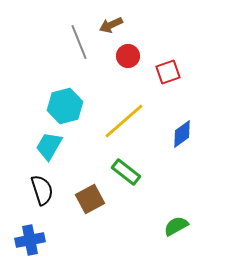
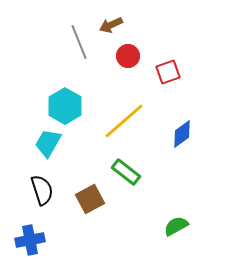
cyan hexagon: rotated 16 degrees counterclockwise
cyan trapezoid: moved 1 px left, 3 px up
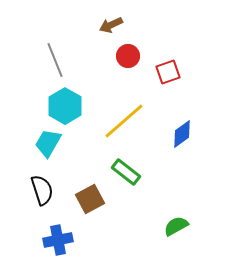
gray line: moved 24 px left, 18 px down
blue cross: moved 28 px right
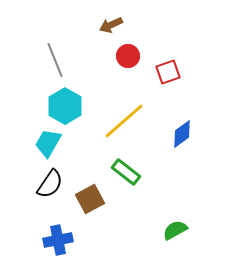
black semicircle: moved 8 px right, 6 px up; rotated 52 degrees clockwise
green semicircle: moved 1 px left, 4 px down
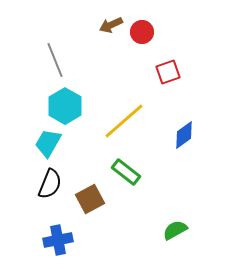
red circle: moved 14 px right, 24 px up
blue diamond: moved 2 px right, 1 px down
black semicircle: rotated 12 degrees counterclockwise
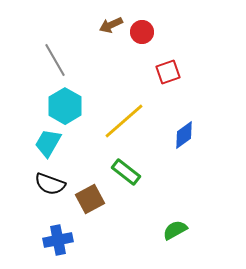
gray line: rotated 8 degrees counterclockwise
black semicircle: rotated 88 degrees clockwise
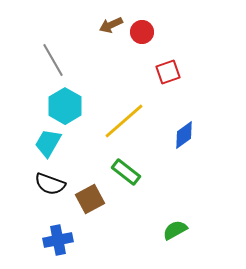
gray line: moved 2 px left
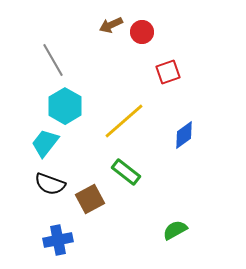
cyan trapezoid: moved 3 px left; rotated 8 degrees clockwise
